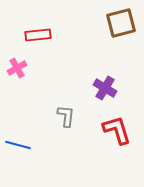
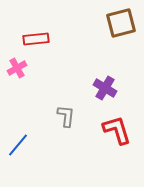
red rectangle: moved 2 px left, 4 px down
blue line: rotated 65 degrees counterclockwise
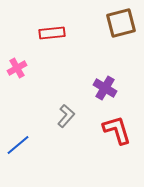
red rectangle: moved 16 px right, 6 px up
gray L-shape: rotated 35 degrees clockwise
blue line: rotated 10 degrees clockwise
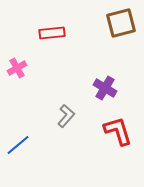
red L-shape: moved 1 px right, 1 px down
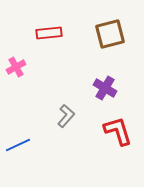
brown square: moved 11 px left, 11 px down
red rectangle: moved 3 px left
pink cross: moved 1 px left, 1 px up
blue line: rotated 15 degrees clockwise
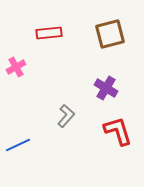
purple cross: moved 1 px right
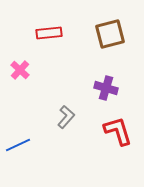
pink cross: moved 4 px right, 3 px down; rotated 18 degrees counterclockwise
purple cross: rotated 15 degrees counterclockwise
gray L-shape: moved 1 px down
